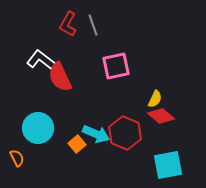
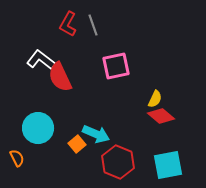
red hexagon: moved 7 px left, 29 px down
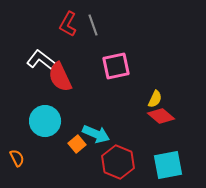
cyan circle: moved 7 px right, 7 px up
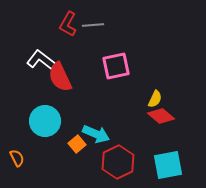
gray line: rotated 75 degrees counterclockwise
red hexagon: rotated 12 degrees clockwise
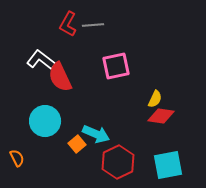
red diamond: rotated 32 degrees counterclockwise
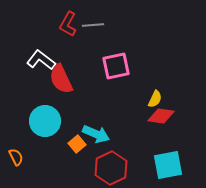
red semicircle: moved 1 px right, 2 px down
orange semicircle: moved 1 px left, 1 px up
red hexagon: moved 7 px left, 6 px down
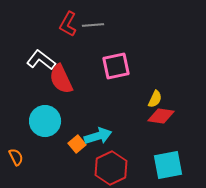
cyan arrow: moved 2 px right, 2 px down; rotated 40 degrees counterclockwise
